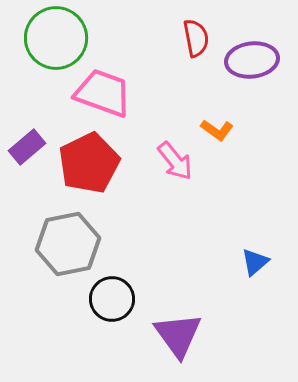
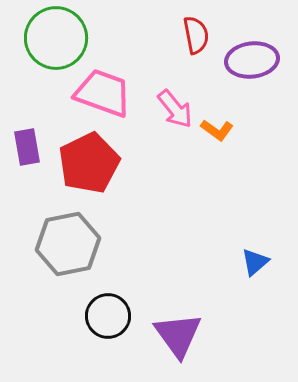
red semicircle: moved 3 px up
purple rectangle: rotated 60 degrees counterclockwise
pink arrow: moved 52 px up
black circle: moved 4 px left, 17 px down
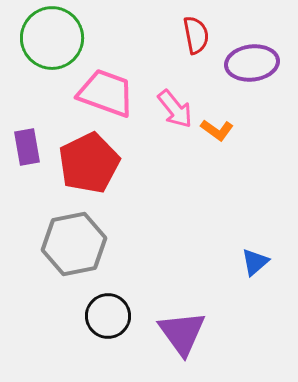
green circle: moved 4 px left
purple ellipse: moved 3 px down
pink trapezoid: moved 3 px right
gray hexagon: moved 6 px right
purple triangle: moved 4 px right, 2 px up
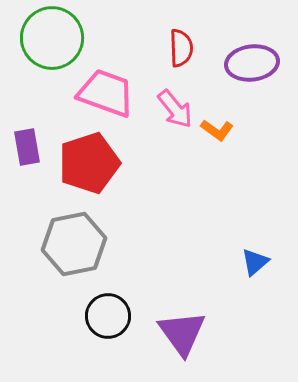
red semicircle: moved 15 px left, 13 px down; rotated 9 degrees clockwise
red pentagon: rotated 8 degrees clockwise
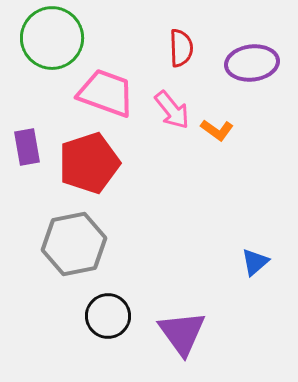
pink arrow: moved 3 px left, 1 px down
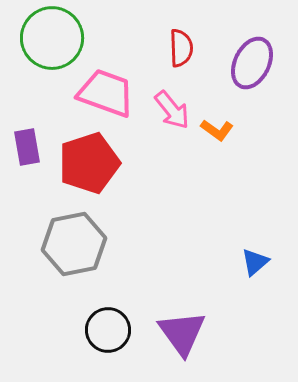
purple ellipse: rotated 57 degrees counterclockwise
black circle: moved 14 px down
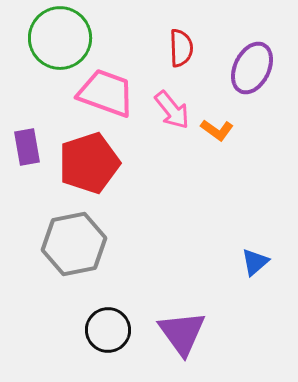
green circle: moved 8 px right
purple ellipse: moved 5 px down
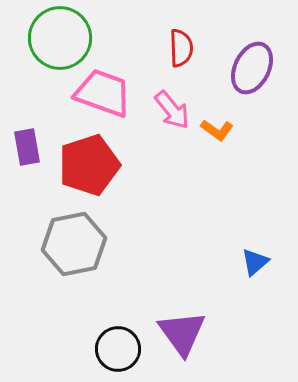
pink trapezoid: moved 3 px left
red pentagon: moved 2 px down
black circle: moved 10 px right, 19 px down
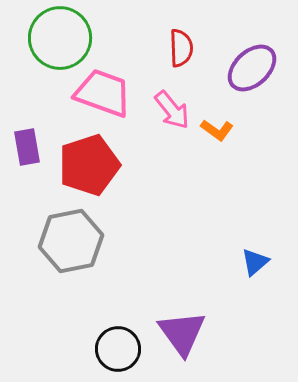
purple ellipse: rotated 21 degrees clockwise
gray hexagon: moved 3 px left, 3 px up
